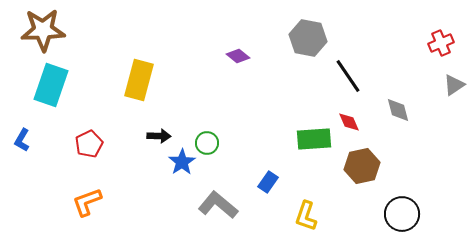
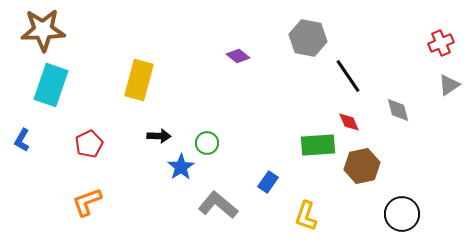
gray triangle: moved 5 px left
green rectangle: moved 4 px right, 6 px down
blue star: moved 1 px left, 5 px down
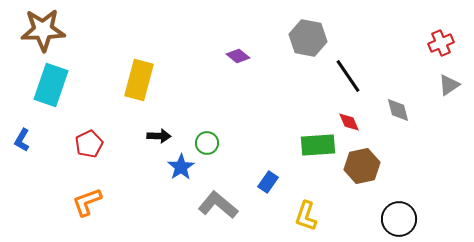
black circle: moved 3 px left, 5 px down
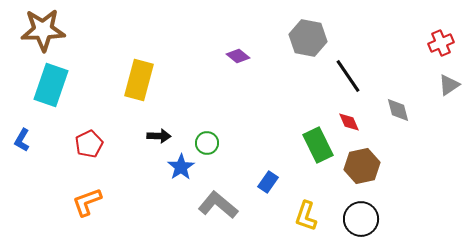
green rectangle: rotated 68 degrees clockwise
black circle: moved 38 px left
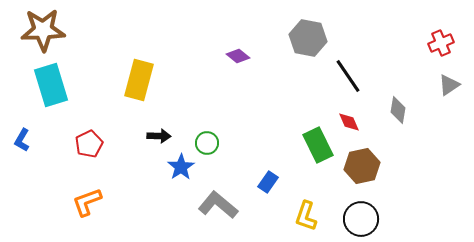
cyan rectangle: rotated 36 degrees counterclockwise
gray diamond: rotated 24 degrees clockwise
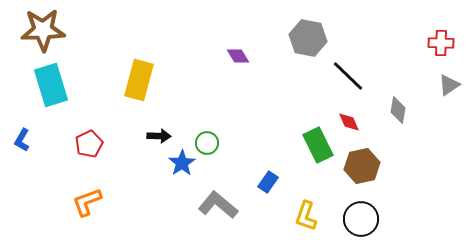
red cross: rotated 25 degrees clockwise
purple diamond: rotated 20 degrees clockwise
black line: rotated 12 degrees counterclockwise
blue star: moved 1 px right, 4 px up
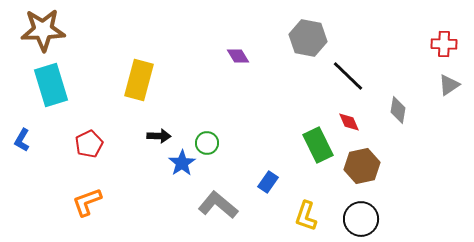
red cross: moved 3 px right, 1 px down
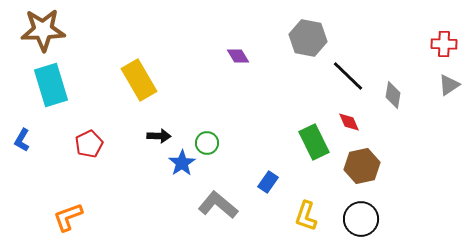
yellow rectangle: rotated 45 degrees counterclockwise
gray diamond: moved 5 px left, 15 px up
green rectangle: moved 4 px left, 3 px up
orange L-shape: moved 19 px left, 15 px down
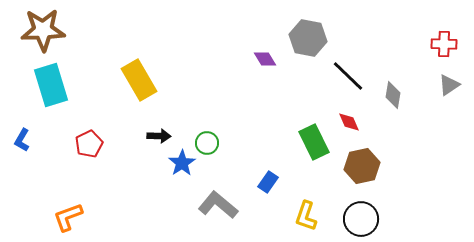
purple diamond: moved 27 px right, 3 px down
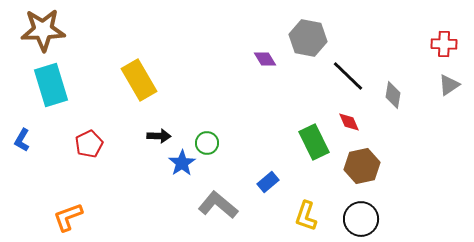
blue rectangle: rotated 15 degrees clockwise
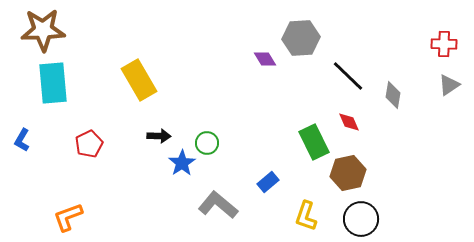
gray hexagon: moved 7 px left; rotated 15 degrees counterclockwise
cyan rectangle: moved 2 px right, 2 px up; rotated 12 degrees clockwise
brown hexagon: moved 14 px left, 7 px down
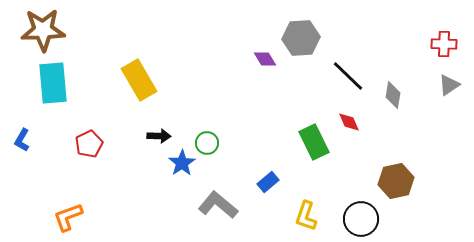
brown hexagon: moved 48 px right, 8 px down
